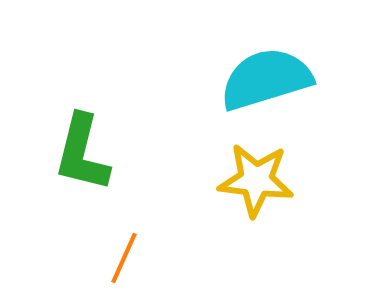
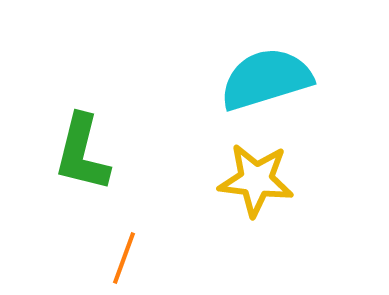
orange line: rotated 4 degrees counterclockwise
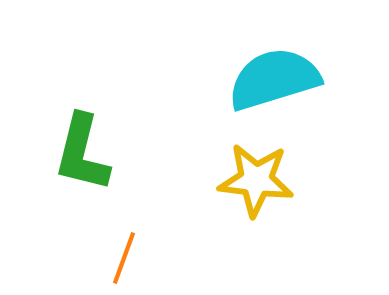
cyan semicircle: moved 8 px right
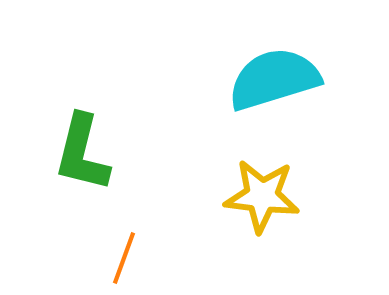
yellow star: moved 6 px right, 16 px down
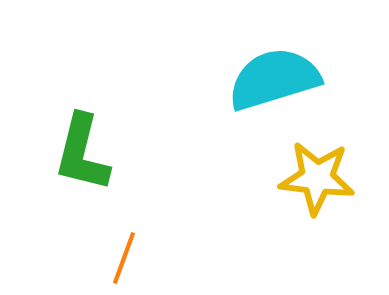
yellow star: moved 55 px right, 18 px up
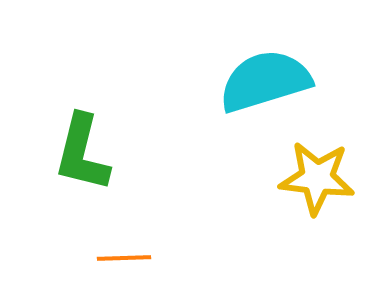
cyan semicircle: moved 9 px left, 2 px down
orange line: rotated 68 degrees clockwise
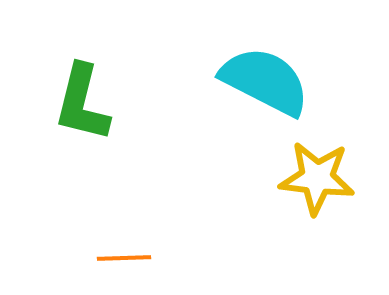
cyan semicircle: rotated 44 degrees clockwise
green L-shape: moved 50 px up
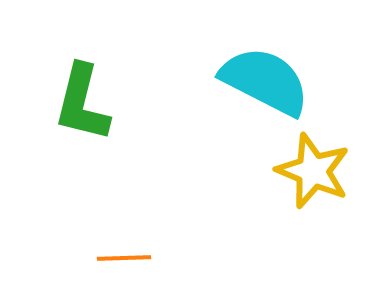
yellow star: moved 4 px left, 7 px up; rotated 16 degrees clockwise
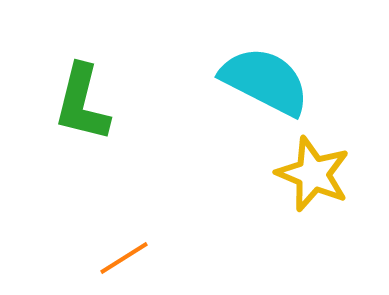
yellow star: moved 3 px down
orange line: rotated 30 degrees counterclockwise
